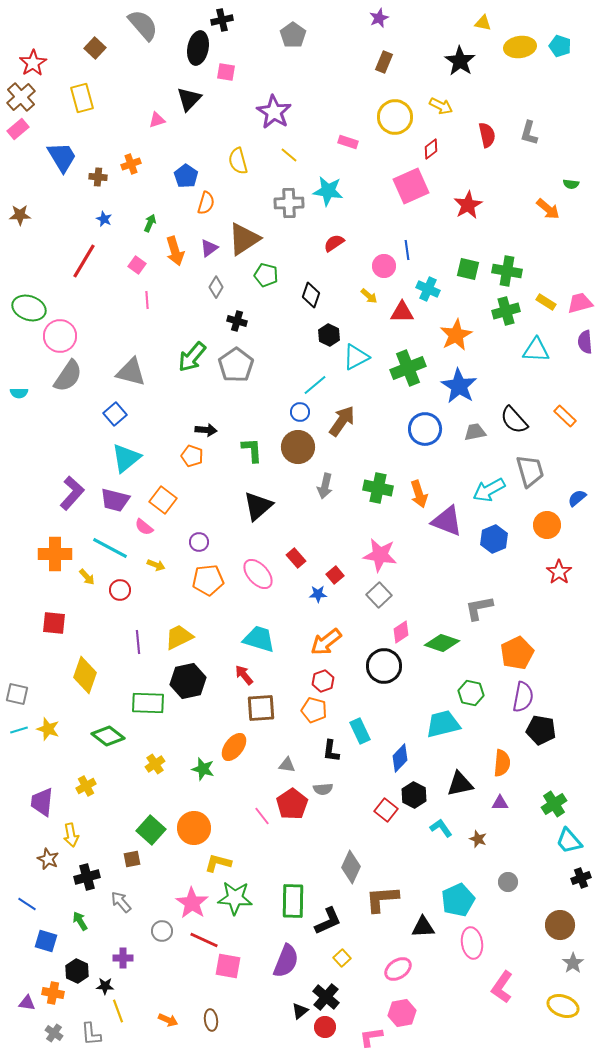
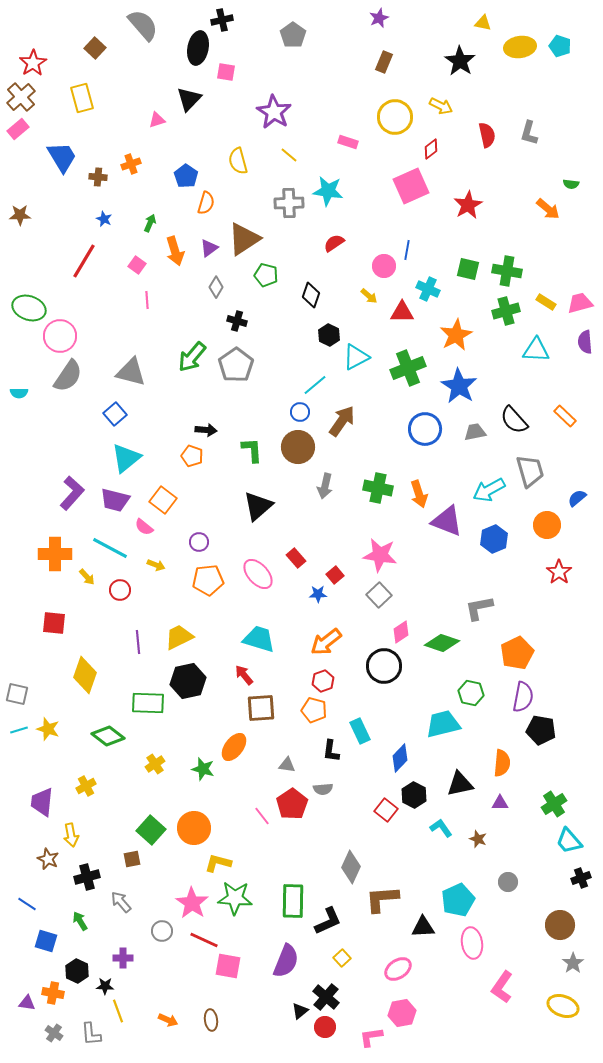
blue line at (407, 250): rotated 18 degrees clockwise
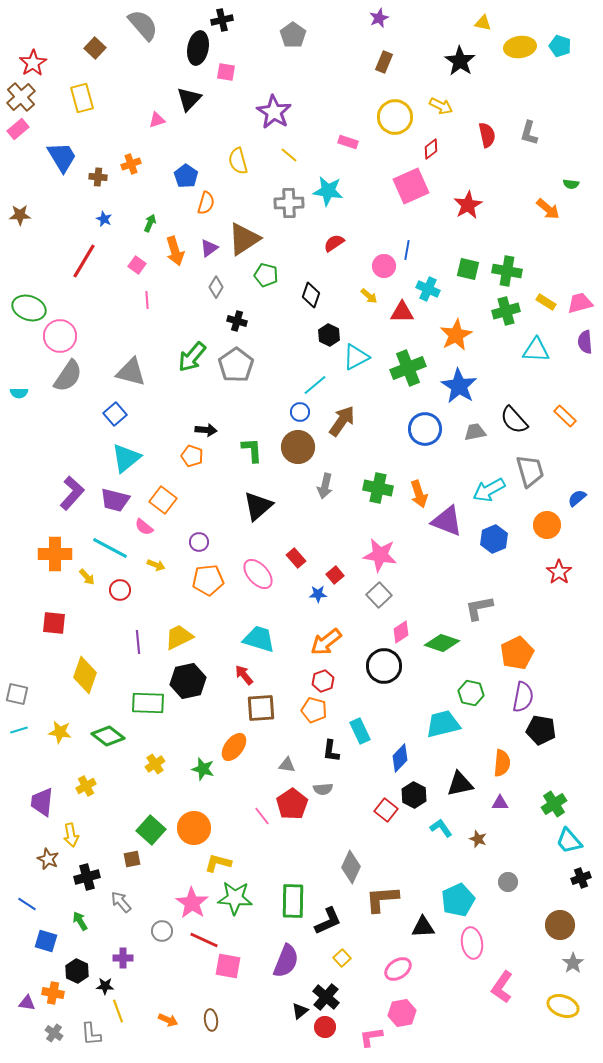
yellow star at (48, 729): moved 12 px right, 3 px down; rotated 10 degrees counterclockwise
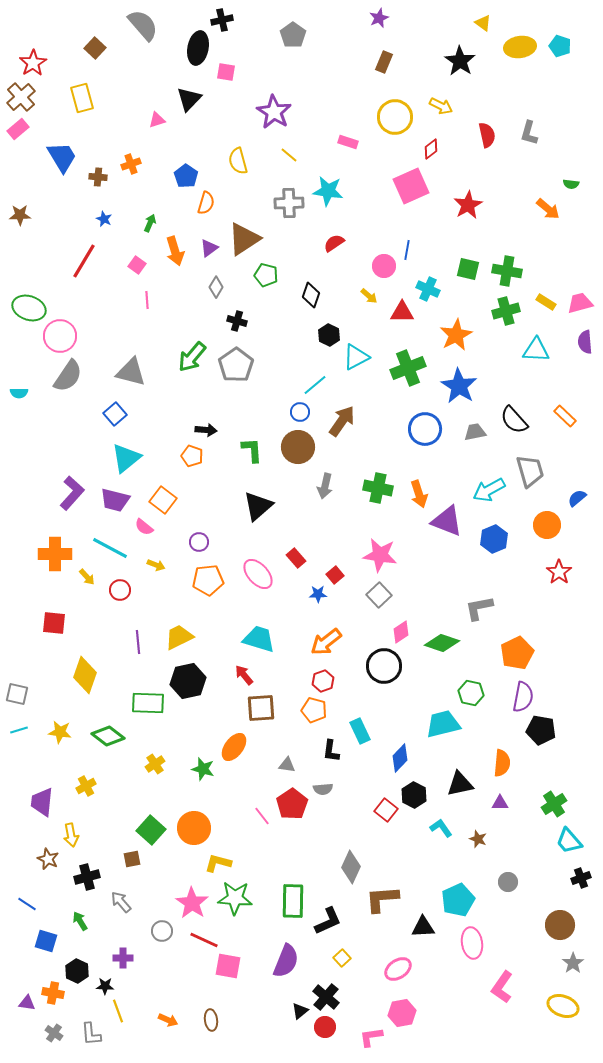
yellow triangle at (483, 23): rotated 24 degrees clockwise
